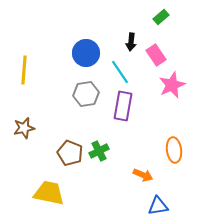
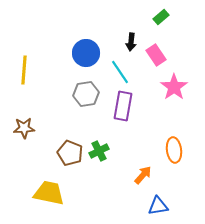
pink star: moved 2 px right, 2 px down; rotated 12 degrees counterclockwise
brown star: rotated 10 degrees clockwise
orange arrow: rotated 72 degrees counterclockwise
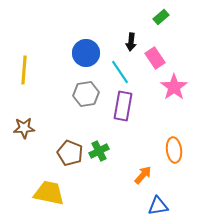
pink rectangle: moved 1 px left, 3 px down
